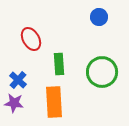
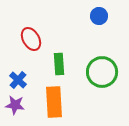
blue circle: moved 1 px up
purple star: moved 1 px right, 2 px down
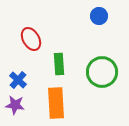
orange rectangle: moved 2 px right, 1 px down
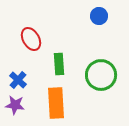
green circle: moved 1 px left, 3 px down
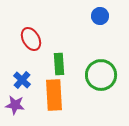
blue circle: moved 1 px right
blue cross: moved 4 px right
orange rectangle: moved 2 px left, 8 px up
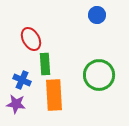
blue circle: moved 3 px left, 1 px up
green rectangle: moved 14 px left
green circle: moved 2 px left
blue cross: rotated 18 degrees counterclockwise
purple star: moved 1 px right, 1 px up
